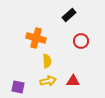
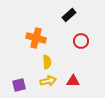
yellow semicircle: moved 1 px down
purple square: moved 1 px right, 2 px up; rotated 24 degrees counterclockwise
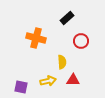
black rectangle: moved 2 px left, 3 px down
yellow semicircle: moved 15 px right
red triangle: moved 1 px up
purple square: moved 2 px right, 2 px down; rotated 24 degrees clockwise
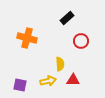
orange cross: moved 9 px left
yellow semicircle: moved 2 px left, 2 px down
purple square: moved 1 px left, 2 px up
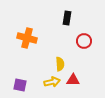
black rectangle: rotated 40 degrees counterclockwise
red circle: moved 3 px right
yellow arrow: moved 4 px right, 1 px down
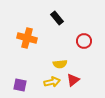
black rectangle: moved 10 px left; rotated 48 degrees counterclockwise
yellow semicircle: rotated 88 degrees clockwise
red triangle: rotated 40 degrees counterclockwise
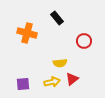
orange cross: moved 5 px up
yellow semicircle: moved 1 px up
red triangle: moved 1 px left, 1 px up
purple square: moved 3 px right, 1 px up; rotated 16 degrees counterclockwise
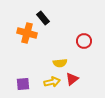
black rectangle: moved 14 px left
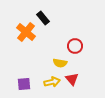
orange cross: moved 1 px left, 1 px up; rotated 24 degrees clockwise
red circle: moved 9 px left, 5 px down
yellow semicircle: rotated 16 degrees clockwise
red triangle: rotated 32 degrees counterclockwise
purple square: moved 1 px right
